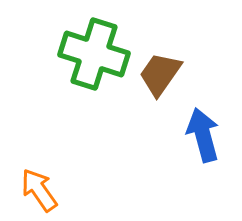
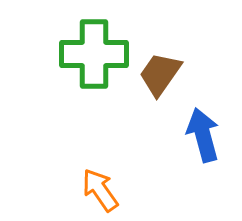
green cross: rotated 18 degrees counterclockwise
orange arrow: moved 61 px right
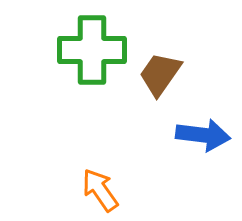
green cross: moved 2 px left, 4 px up
blue arrow: rotated 112 degrees clockwise
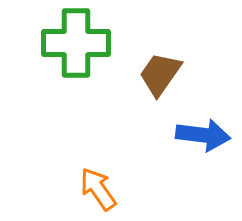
green cross: moved 16 px left, 7 px up
orange arrow: moved 2 px left, 1 px up
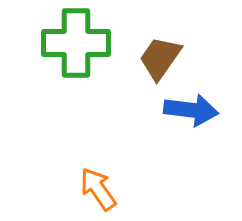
brown trapezoid: moved 16 px up
blue arrow: moved 12 px left, 25 px up
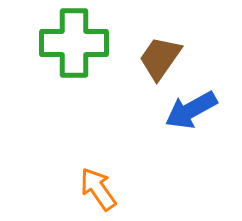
green cross: moved 2 px left
blue arrow: rotated 144 degrees clockwise
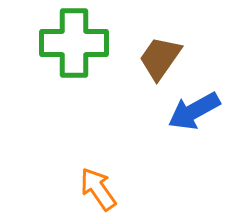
blue arrow: moved 3 px right, 1 px down
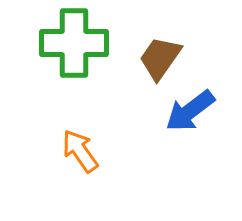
blue arrow: moved 4 px left; rotated 8 degrees counterclockwise
orange arrow: moved 18 px left, 38 px up
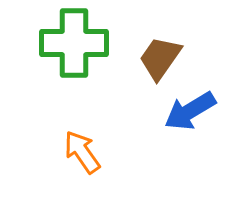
blue arrow: rotated 6 degrees clockwise
orange arrow: moved 2 px right, 1 px down
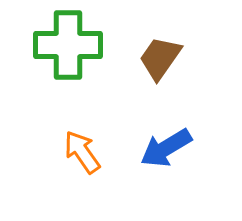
green cross: moved 6 px left, 2 px down
blue arrow: moved 24 px left, 37 px down
